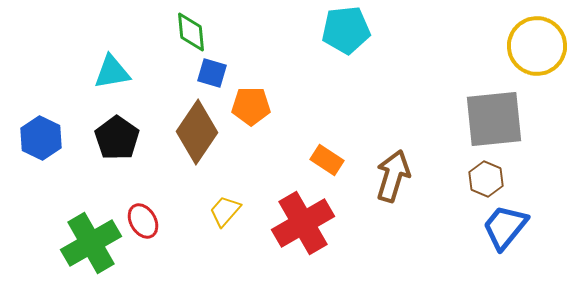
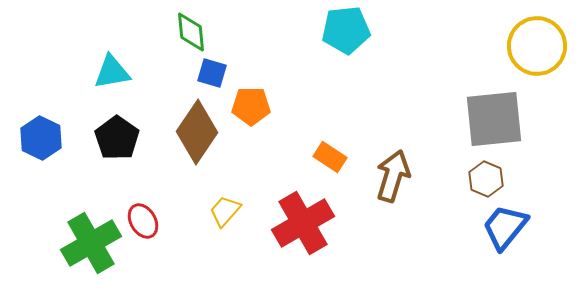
orange rectangle: moved 3 px right, 3 px up
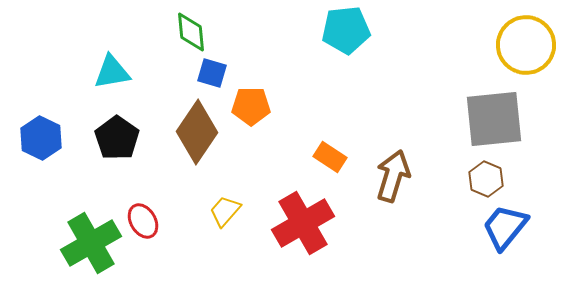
yellow circle: moved 11 px left, 1 px up
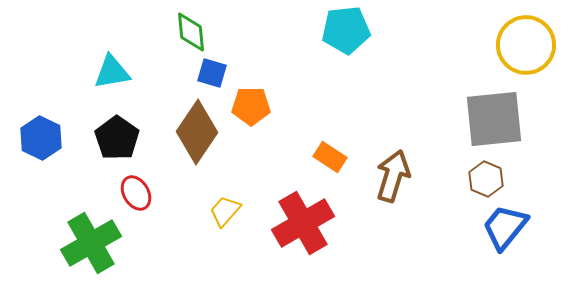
red ellipse: moved 7 px left, 28 px up
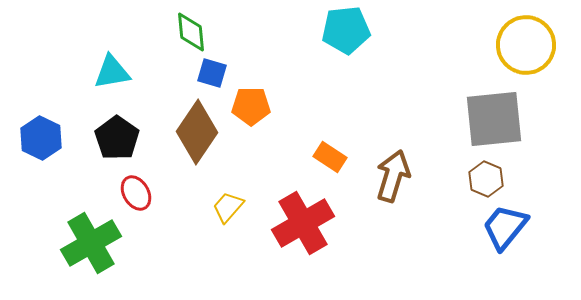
yellow trapezoid: moved 3 px right, 4 px up
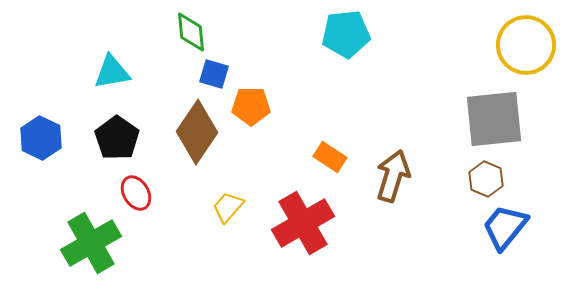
cyan pentagon: moved 4 px down
blue square: moved 2 px right, 1 px down
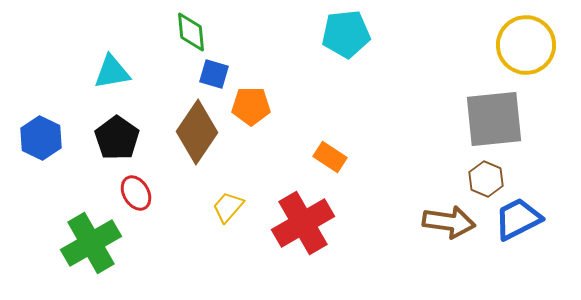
brown arrow: moved 56 px right, 46 px down; rotated 81 degrees clockwise
blue trapezoid: moved 13 px right, 8 px up; rotated 24 degrees clockwise
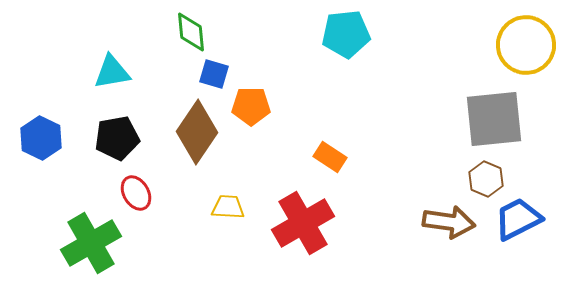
black pentagon: rotated 27 degrees clockwise
yellow trapezoid: rotated 52 degrees clockwise
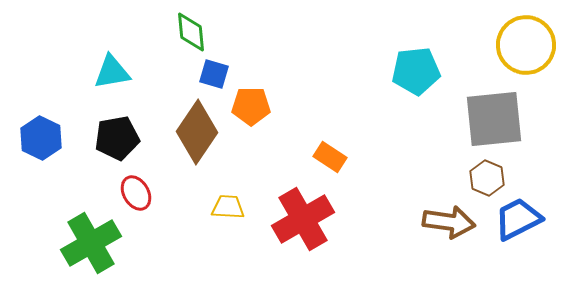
cyan pentagon: moved 70 px right, 37 px down
brown hexagon: moved 1 px right, 1 px up
red cross: moved 4 px up
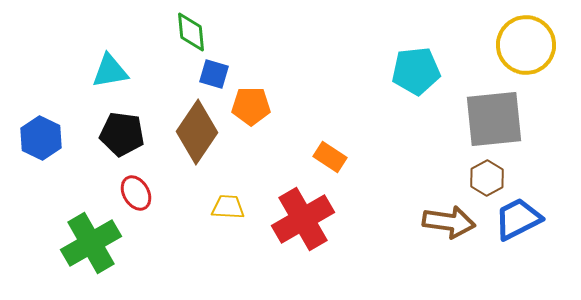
cyan triangle: moved 2 px left, 1 px up
black pentagon: moved 5 px right, 4 px up; rotated 18 degrees clockwise
brown hexagon: rotated 8 degrees clockwise
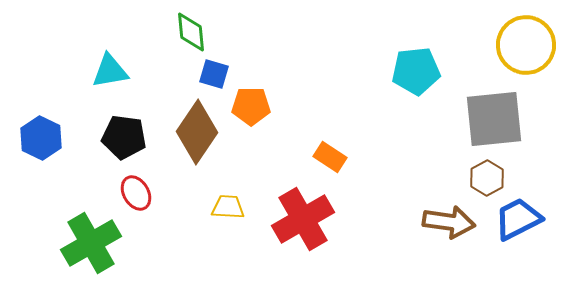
black pentagon: moved 2 px right, 3 px down
